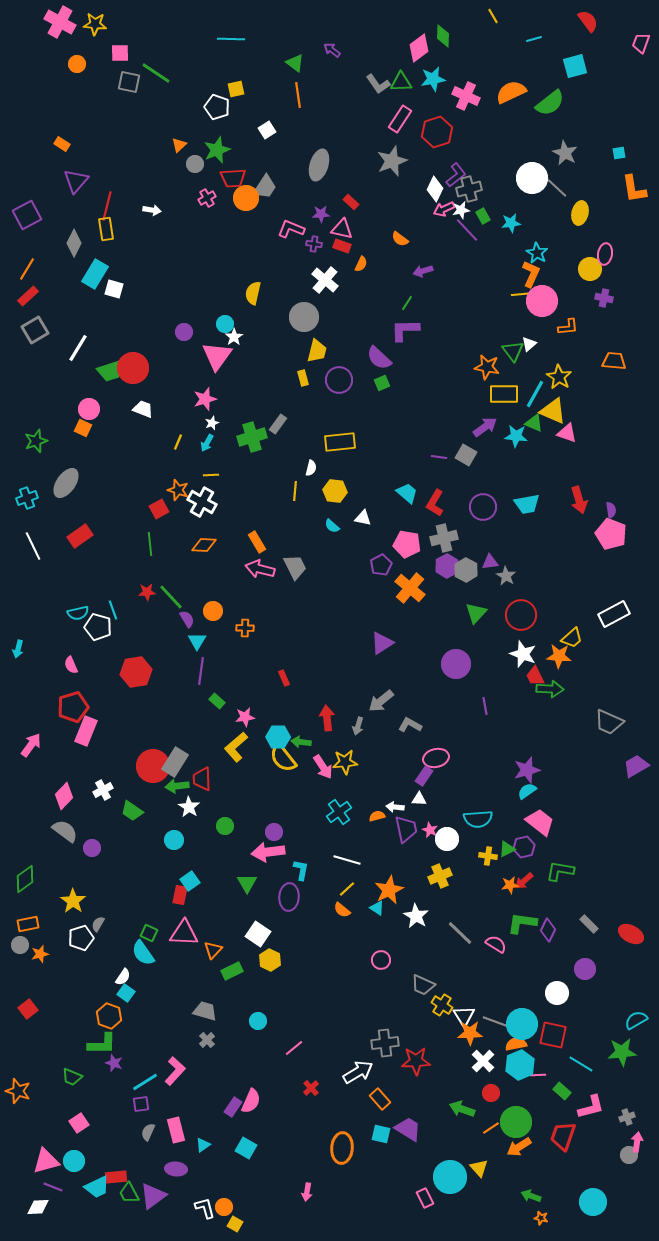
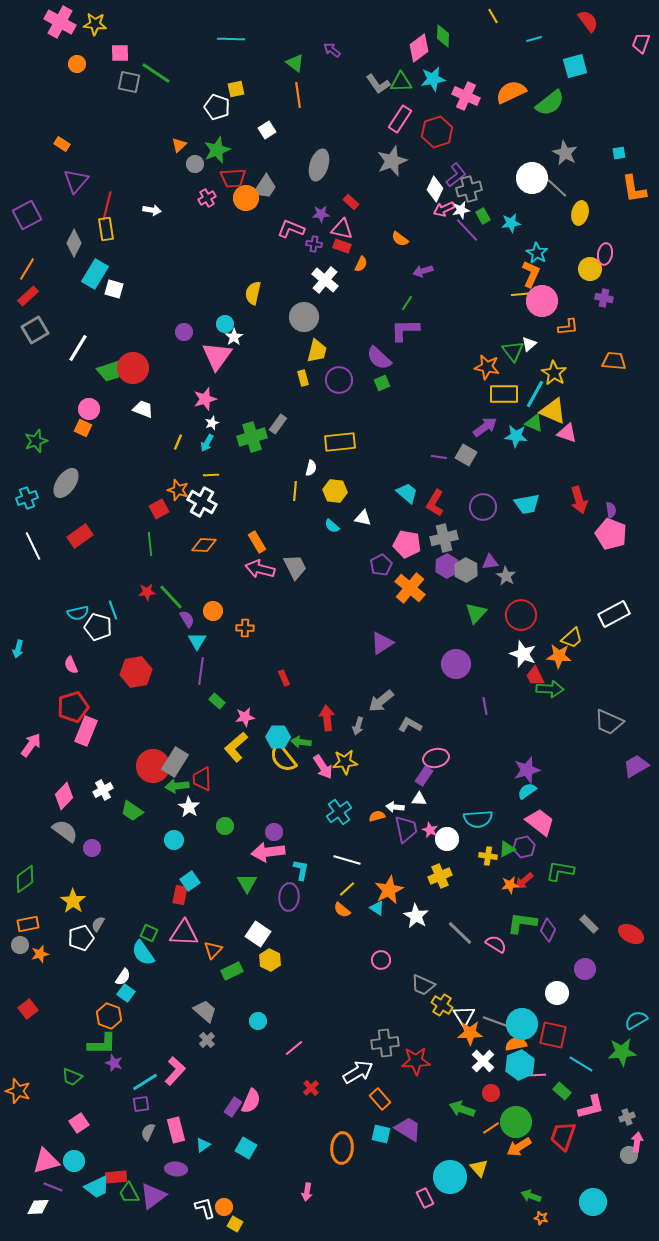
yellow star at (559, 377): moved 5 px left, 4 px up
gray trapezoid at (205, 1011): rotated 25 degrees clockwise
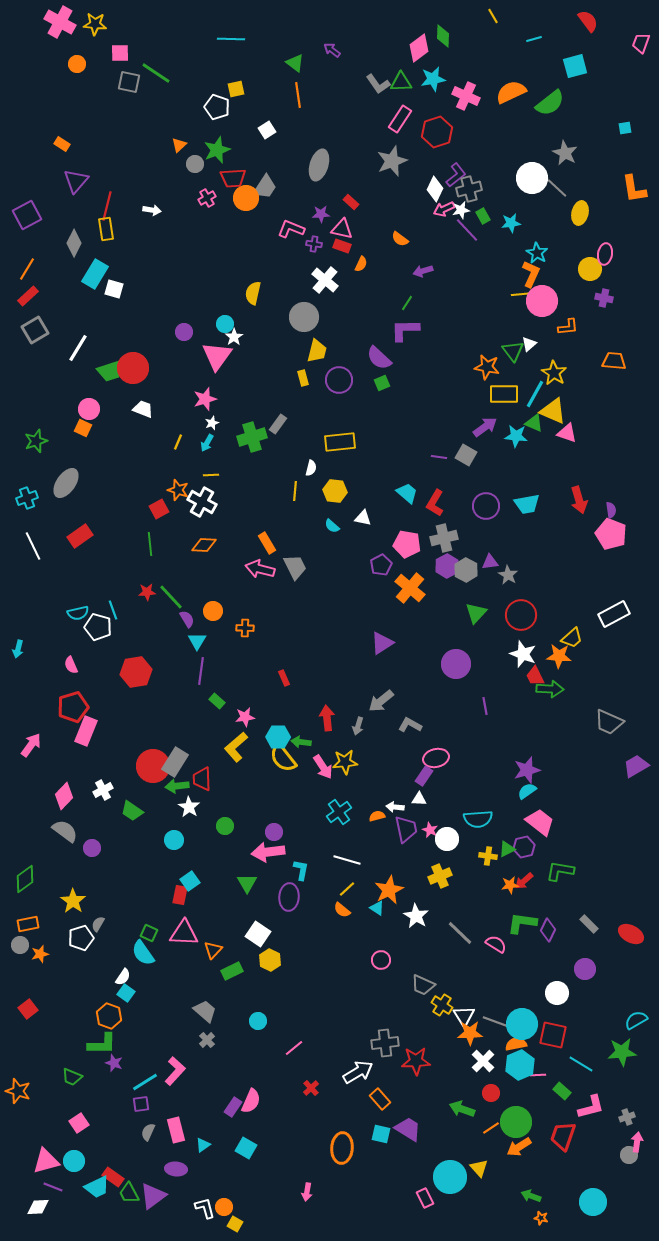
cyan square at (619, 153): moved 6 px right, 25 px up
purple circle at (483, 507): moved 3 px right, 1 px up
orange rectangle at (257, 542): moved 10 px right, 1 px down
gray star at (506, 576): moved 2 px right, 1 px up
red rectangle at (116, 1177): moved 3 px left; rotated 40 degrees clockwise
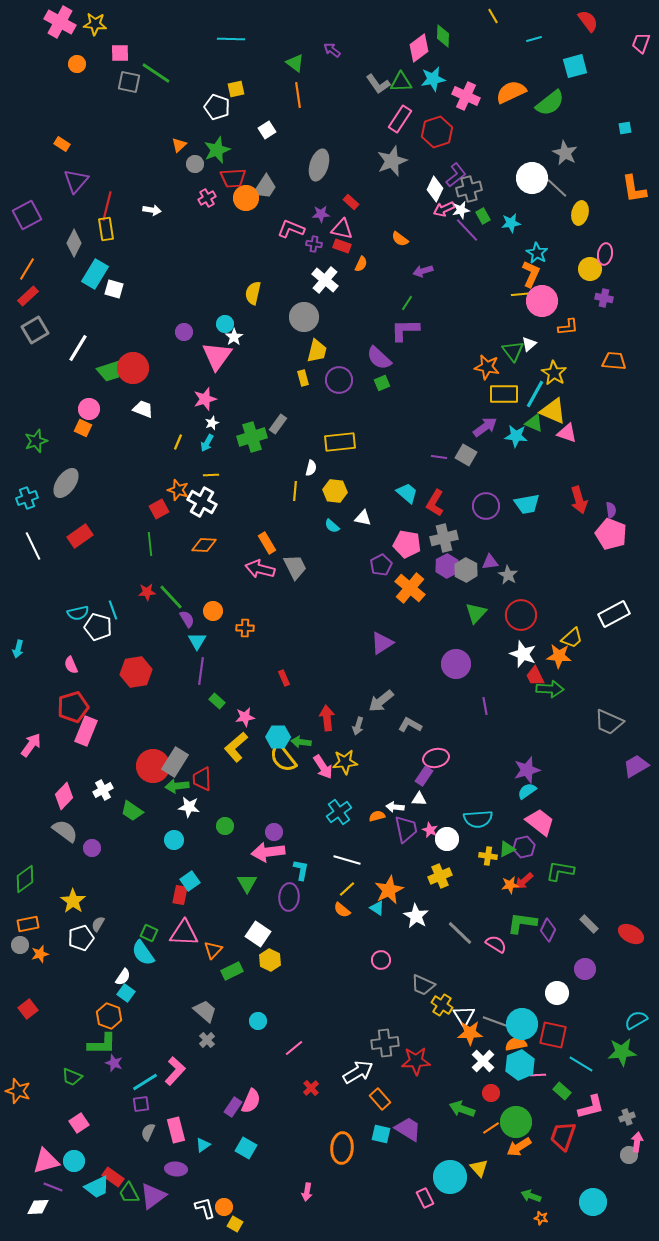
white star at (189, 807): rotated 25 degrees counterclockwise
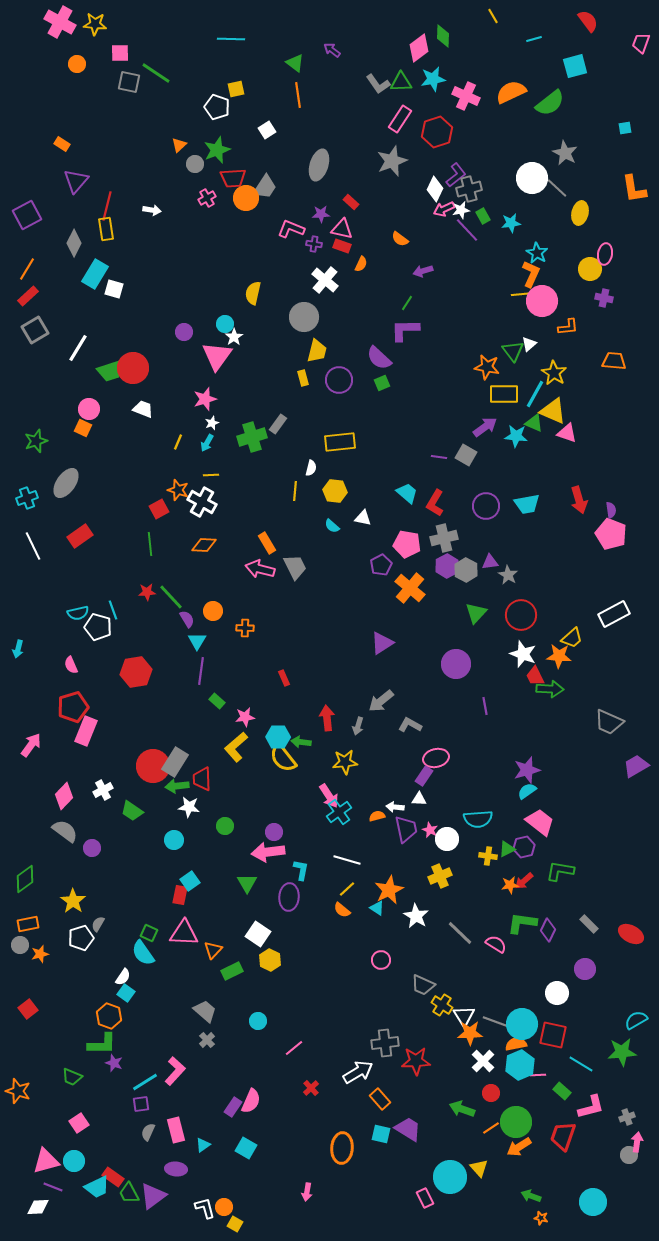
pink arrow at (323, 767): moved 6 px right, 29 px down
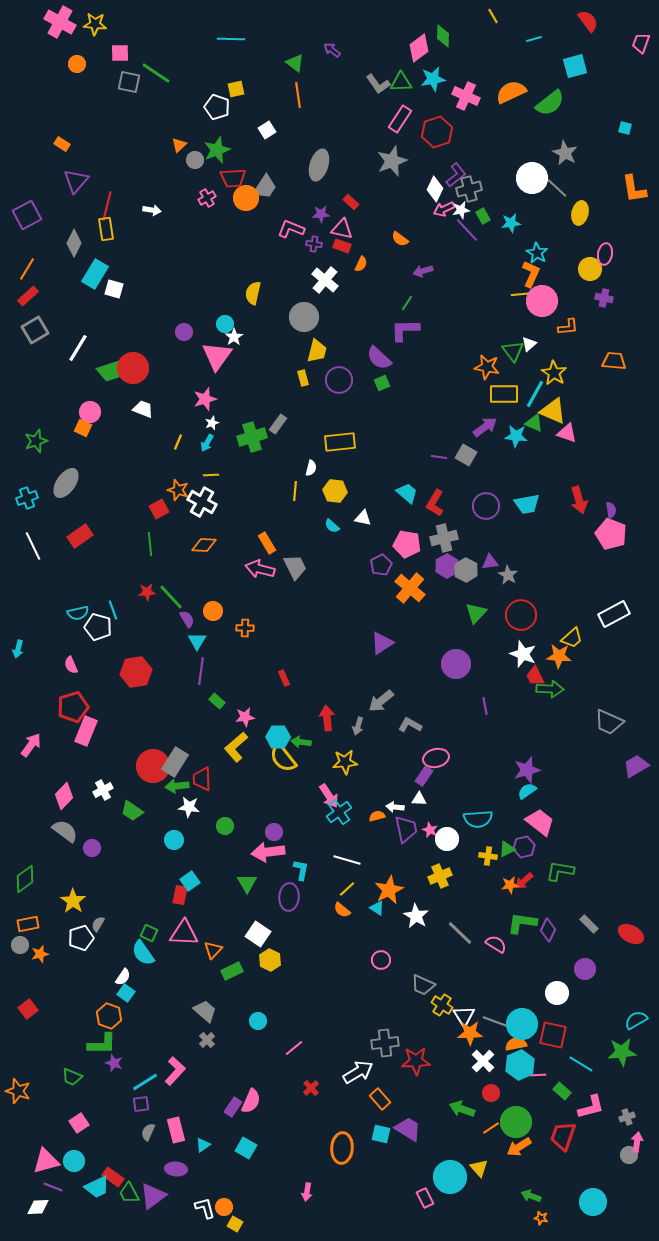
cyan square at (625, 128): rotated 24 degrees clockwise
gray circle at (195, 164): moved 4 px up
pink circle at (89, 409): moved 1 px right, 3 px down
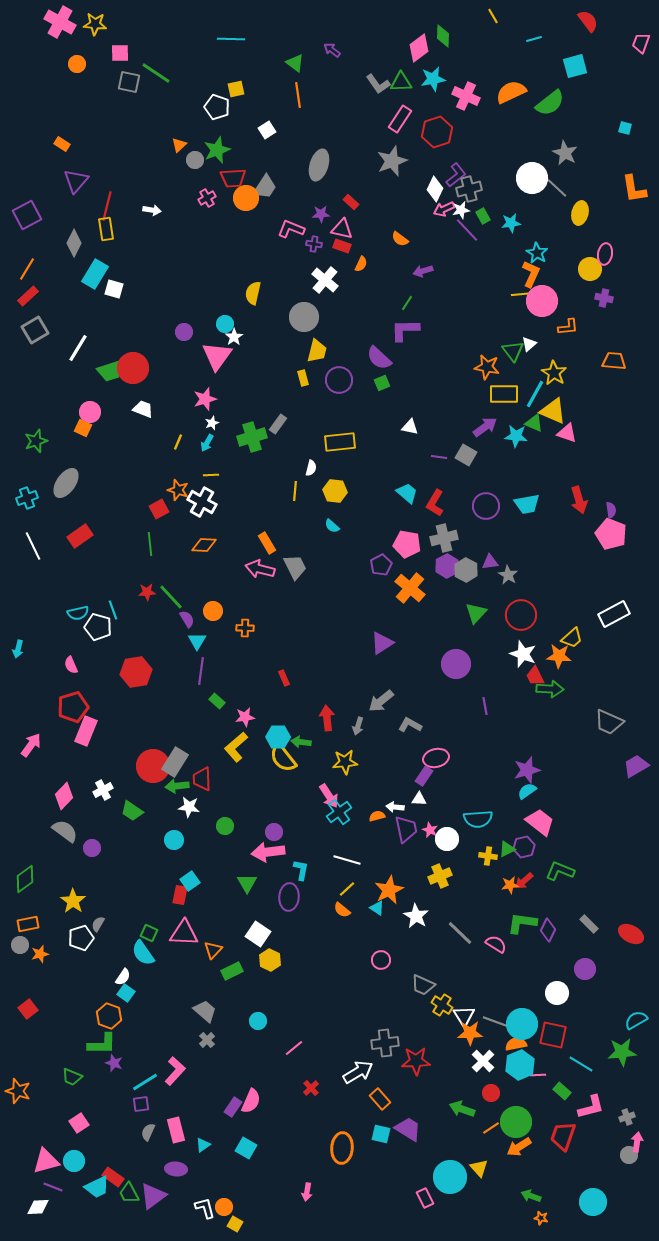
white triangle at (363, 518): moved 47 px right, 91 px up
green L-shape at (560, 871): rotated 12 degrees clockwise
